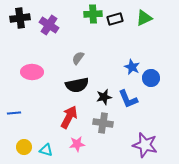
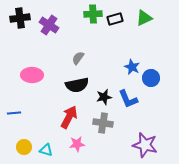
pink ellipse: moved 3 px down
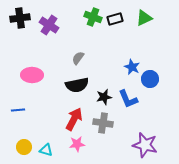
green cross: moved 3 px down; rotated 24 degrees clockwise
blue circle: moved 1 px left, 1 px down
blue line: moved 4 px right, 3 px up
red arrow: moved 5 px right, 2 px down
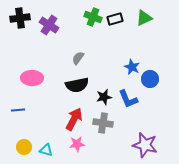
pink ellipse: moved 3 px down
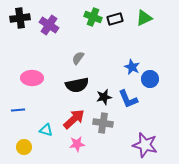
red arrow: rotated 20 degrees clockwise
cyan triangle: moved 20 px up
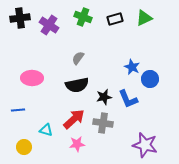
green cross: moved 10 px left
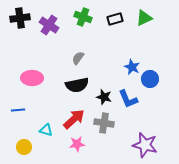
black star: rotated 28 degrees clockwise
gray cross: moved 1 px right
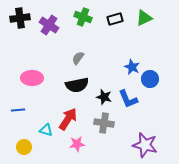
red arrow: moved 6 px left; rotated 15 degrees counterclockwise
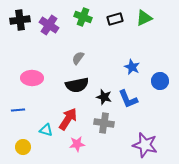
black cross: moved 2 px down
blue circle: moved 10 px right, 2 px down
yellow circle: moved 1 px left
